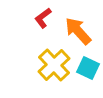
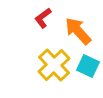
cyan square: moved 2 px up
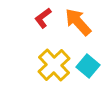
orange arrow: moved 9 px up
cyan square: rotated 15 degrees clockwise
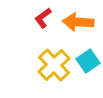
orange arrow: rotated 44 degrees counterclockwise
cyan square: moved 5 px up; rotated 15 degrees clockwise
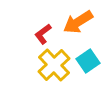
red L-shape: moved 16 px down
orange arrow: rotated 36 degrees counterclockwise
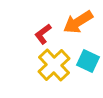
cyan square: rotated 30 degrees counterclockwise
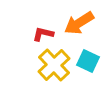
orange arrow: moved 1 px right, 1 px down
red L-shape: rotated 50 degrees clockwise
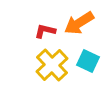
red L-shape: moved 2 px right, 3 px up
yellow cross: moved 2 px left
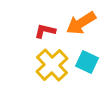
orange arrow: moved 2 px right
cyan square: moved 1 px left, 1 px down
